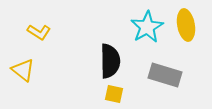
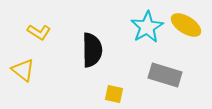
yellow ellipse: rotated 48 degrees counterclockwise
black semicircle: moved 18 px left, 11 px up
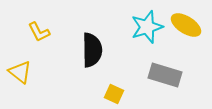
cyan star: rotated 12 degrees clockwise
yellow L-shape: rotated 30 degrees clockwise
yellow triangle: moved 3 px left, 2 px down
yellow square: rotated 12 degrees clockwise
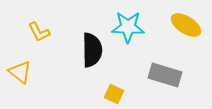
cyan star: moved 19 px left; rotated 20 degrees clockwise
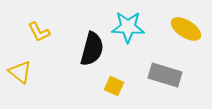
yellow ellipse: moved 4 px down
black semicircle: moved 1 px up; rotated 16 degrees clockwise
yellow square: moved 8 px up
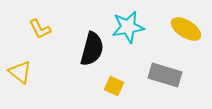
cyan star: rotated 12 degrees counterclockwise
yellow L-shape: moved 1 px right, 3 px up
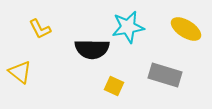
black semicircle: rotated 76 degrees clockwise
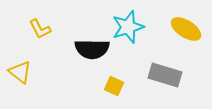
cyan star: rotated 8 degrees counterclockwise
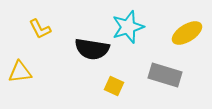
yellow ellipse: moved 1 px right, 4 px down; rotated 64 degrees counterclockwise
black semicircle: rotated 8 degrees clockwise
yellow triangle: rotated 45 degrees counterclockwise
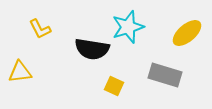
yellow ellipse: rotated 8 degrees counterclockwise
